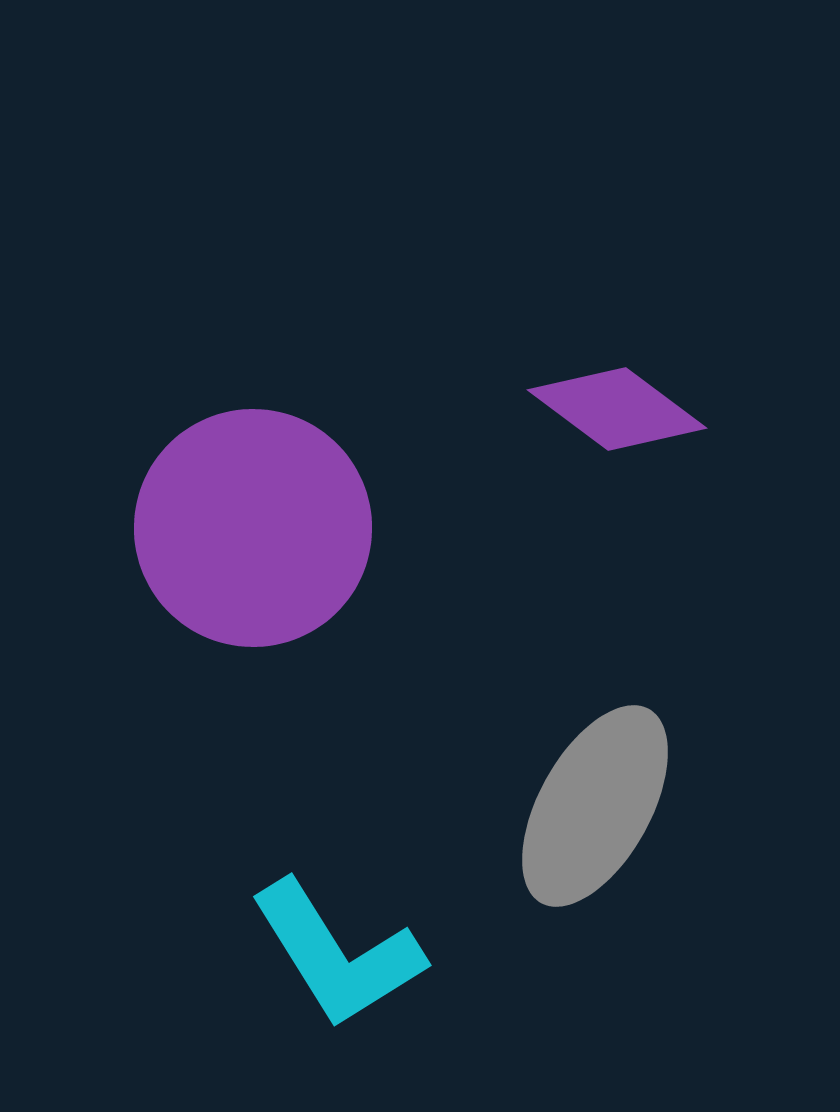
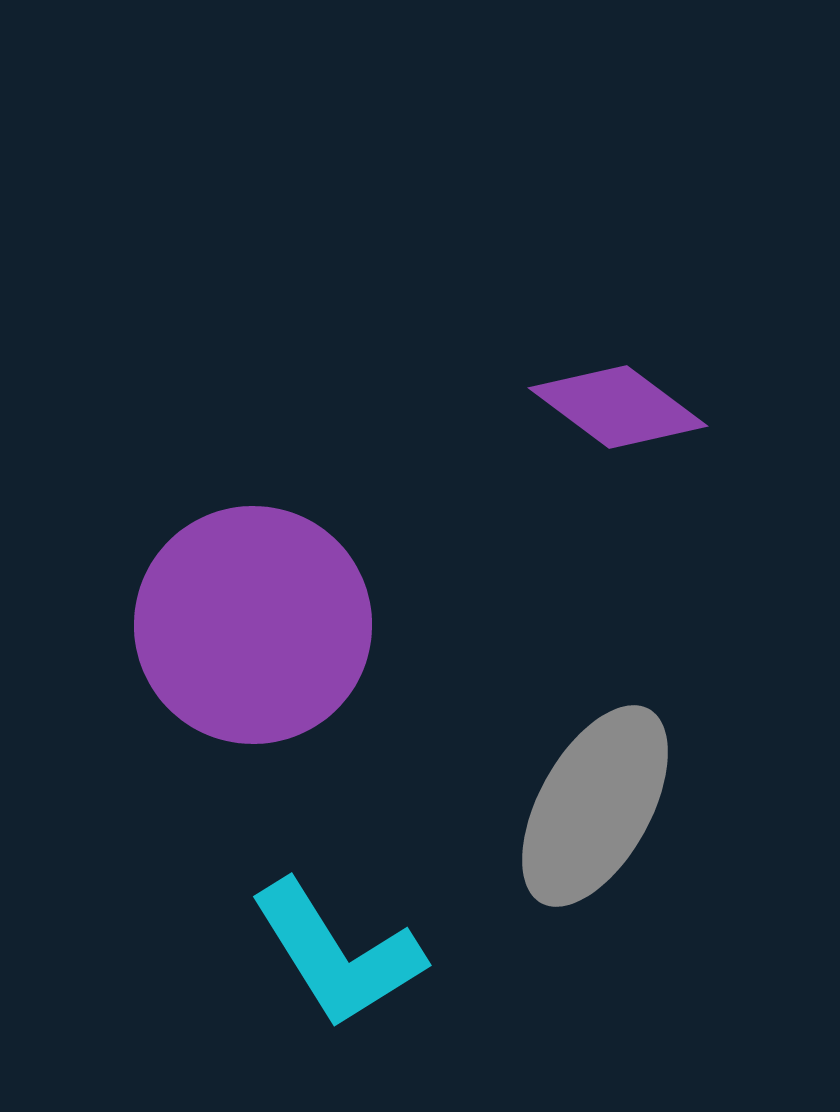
purple diamond: moved 1 px right, 2 px up
purple circle: moved 97 px down
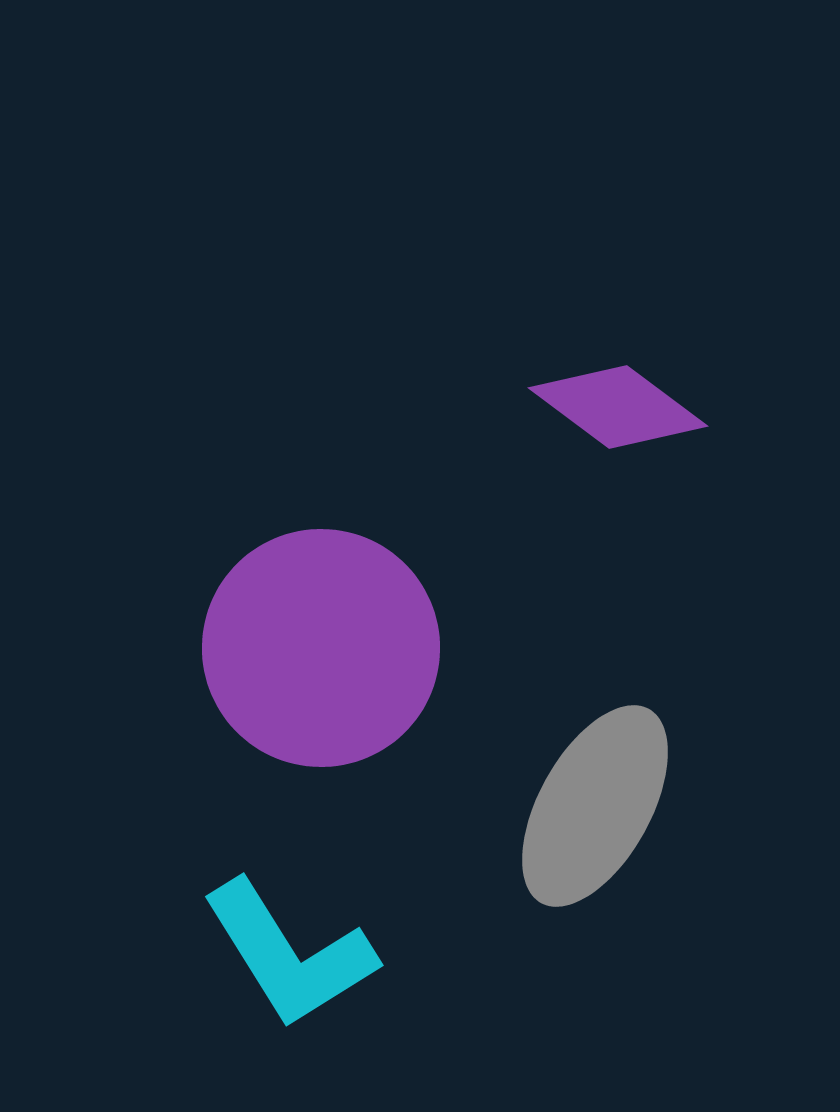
purple circle: moved 68 px right, 23 px down
cyan L-shape: moved 48 px left
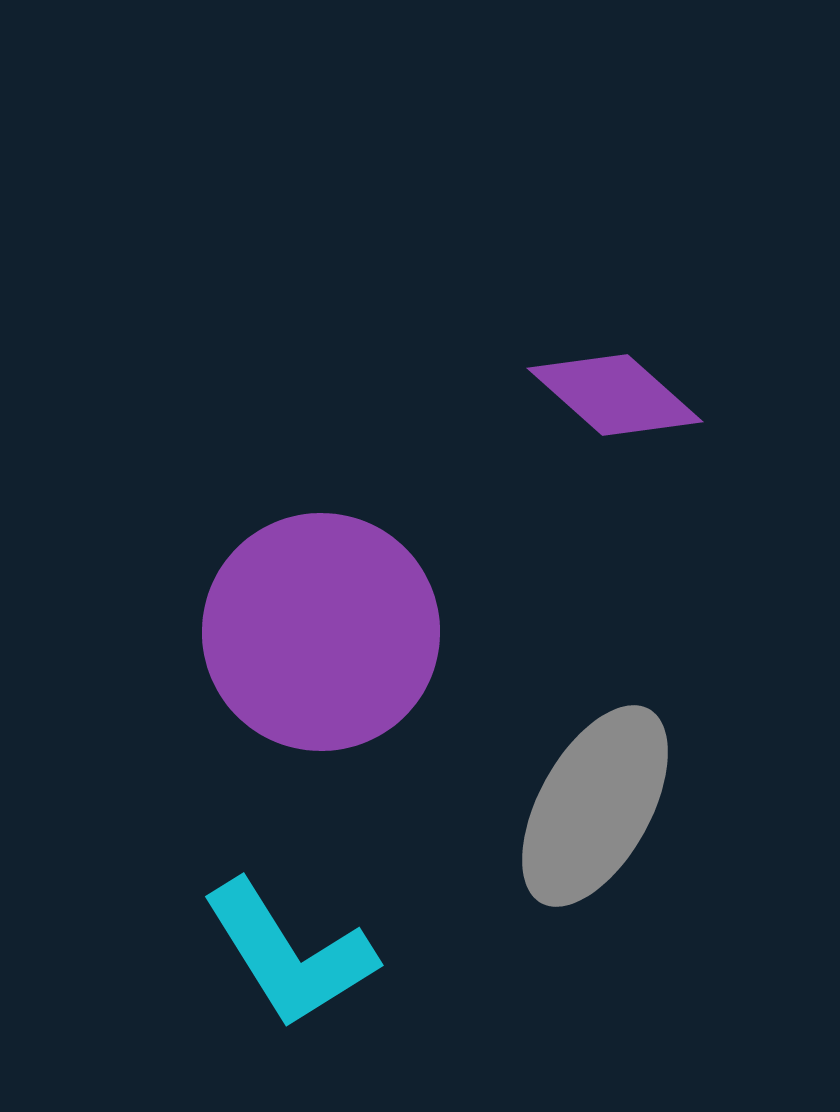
purple diamond: moved 3 px left, 12 px up; rotated 5 degrees clockwise
purple circle: moved 16 px up
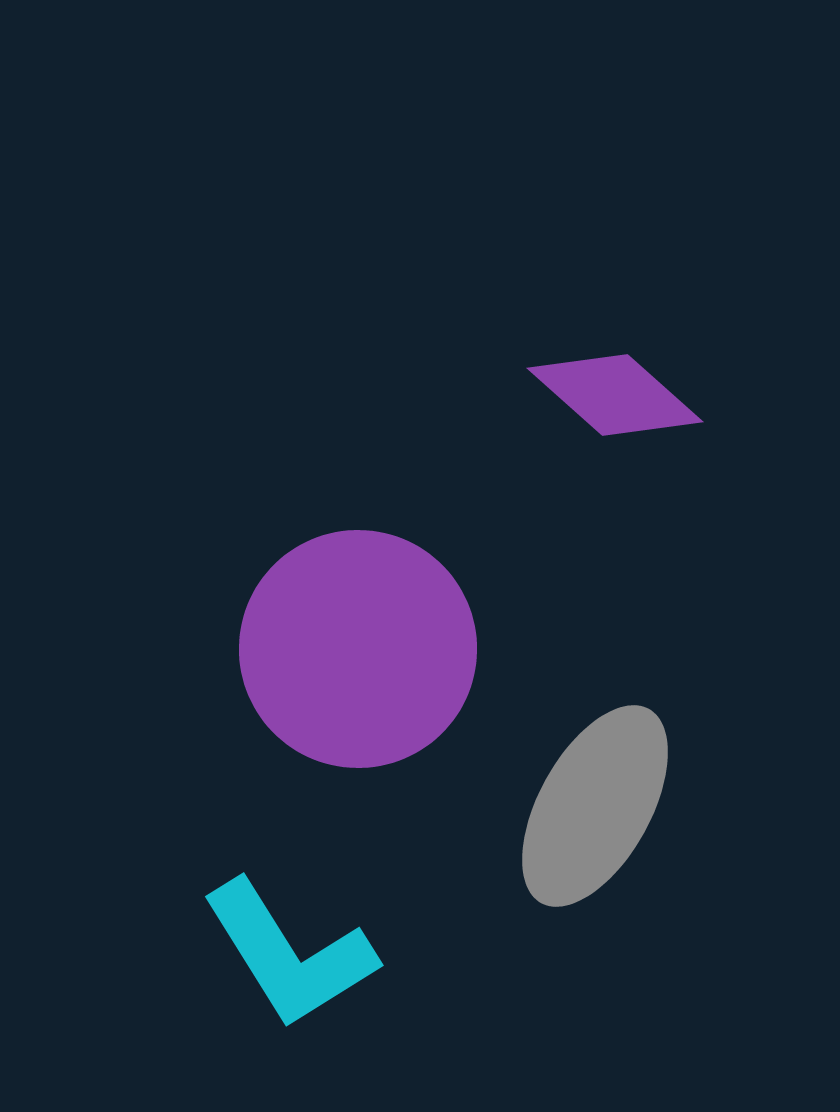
purple circle: moved 37 px right, 17 px down
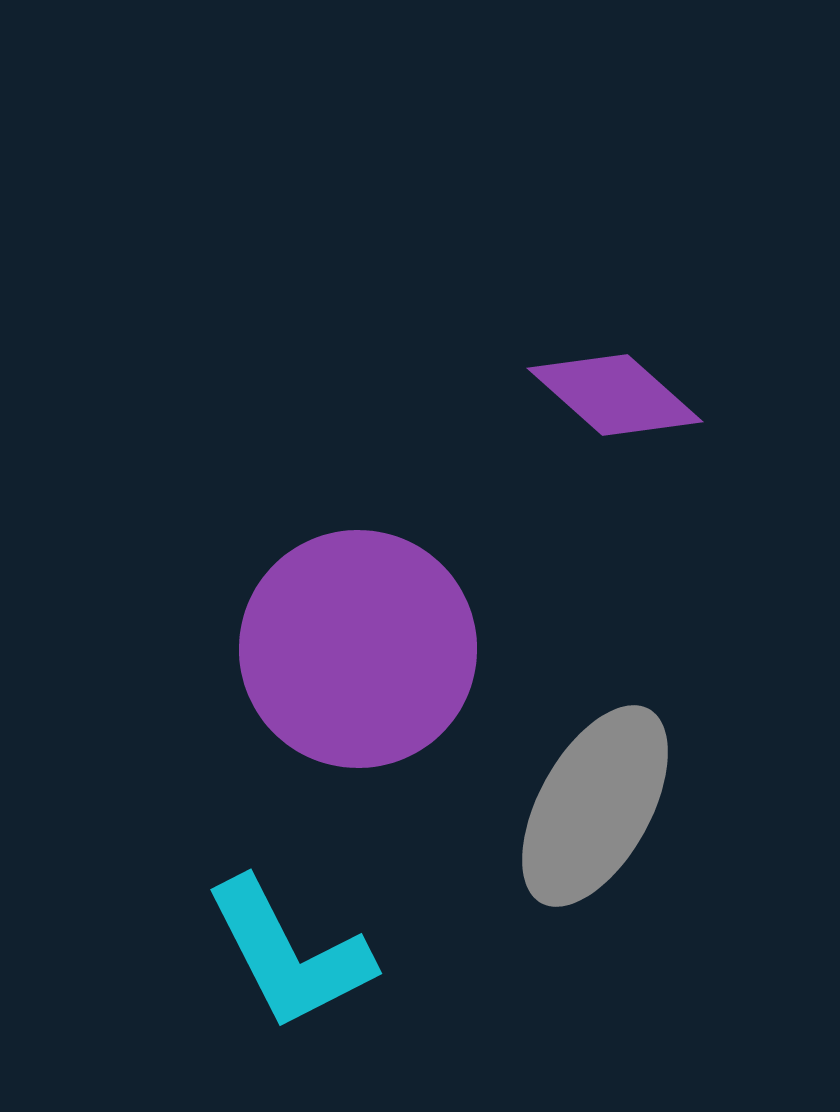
cyan L-shape: rotated 5 degrees clockwise
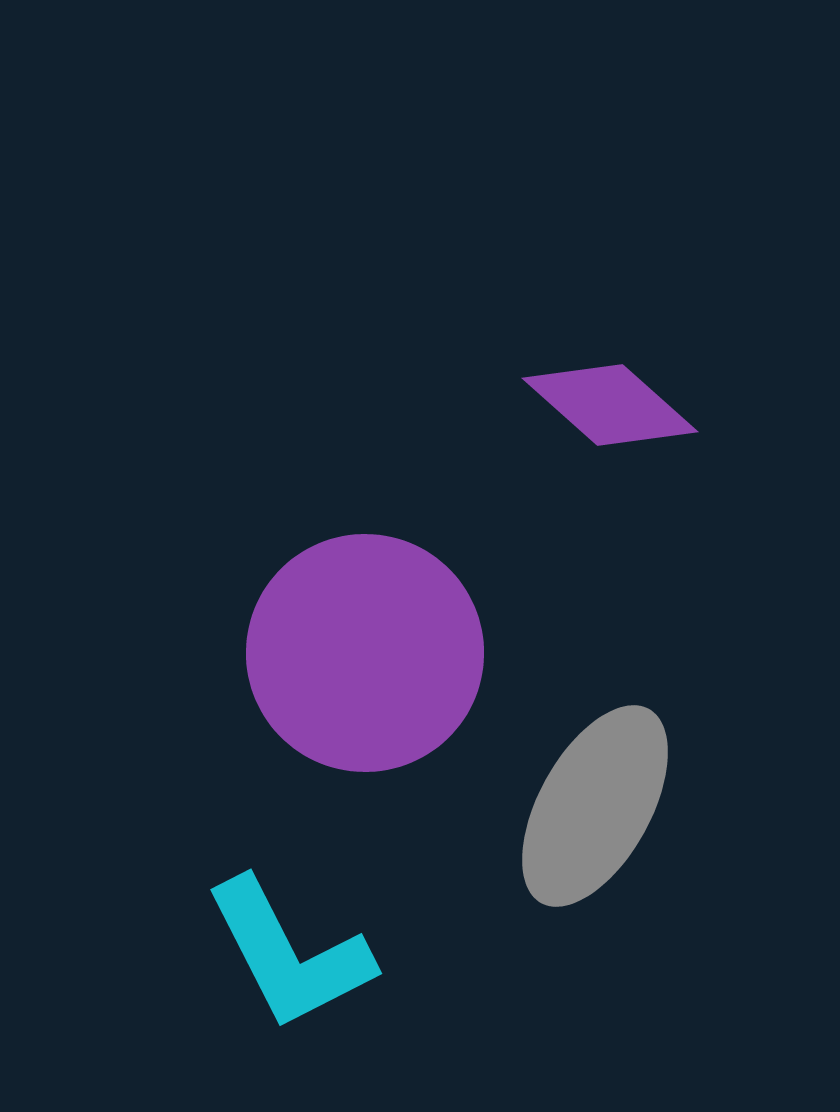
purple diamond: moved 5 px left, 10 px down
purple circle: moved 7 px right, 4 px down
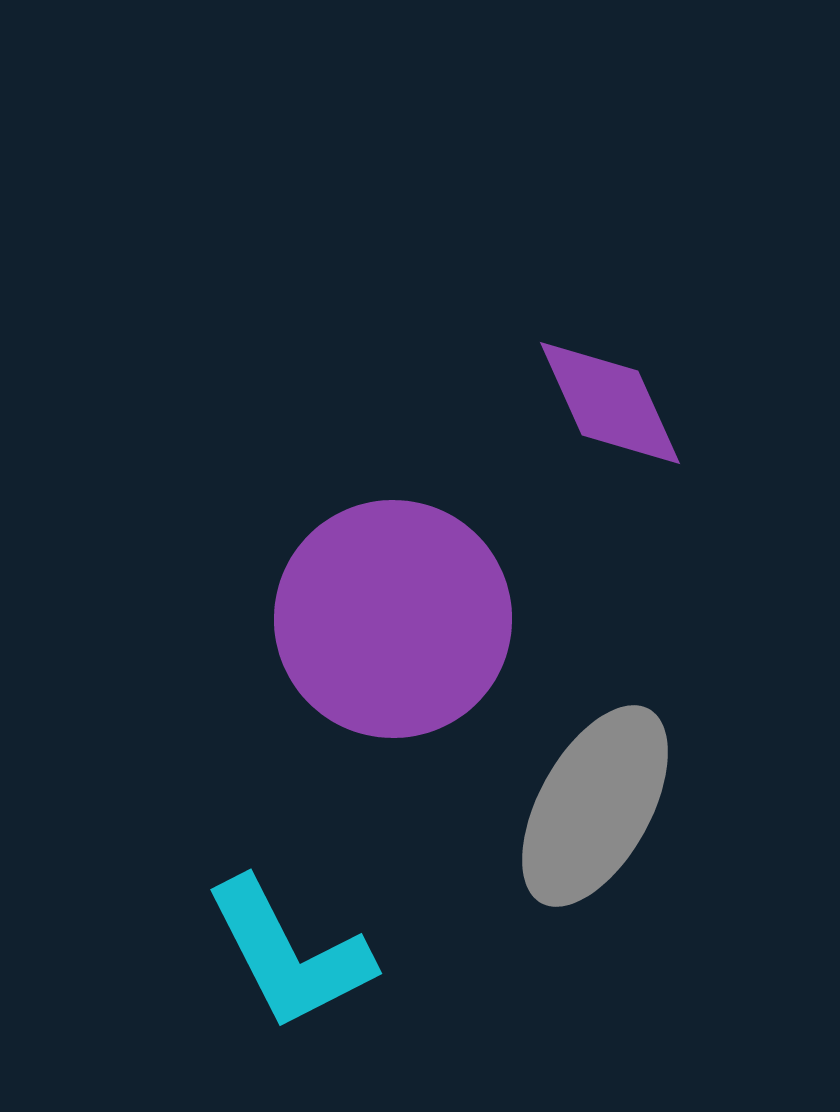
purple diamond: moved 2 px up; rotated 24 degrees clockwise
purple circle: moved 28 px right, 34 px up
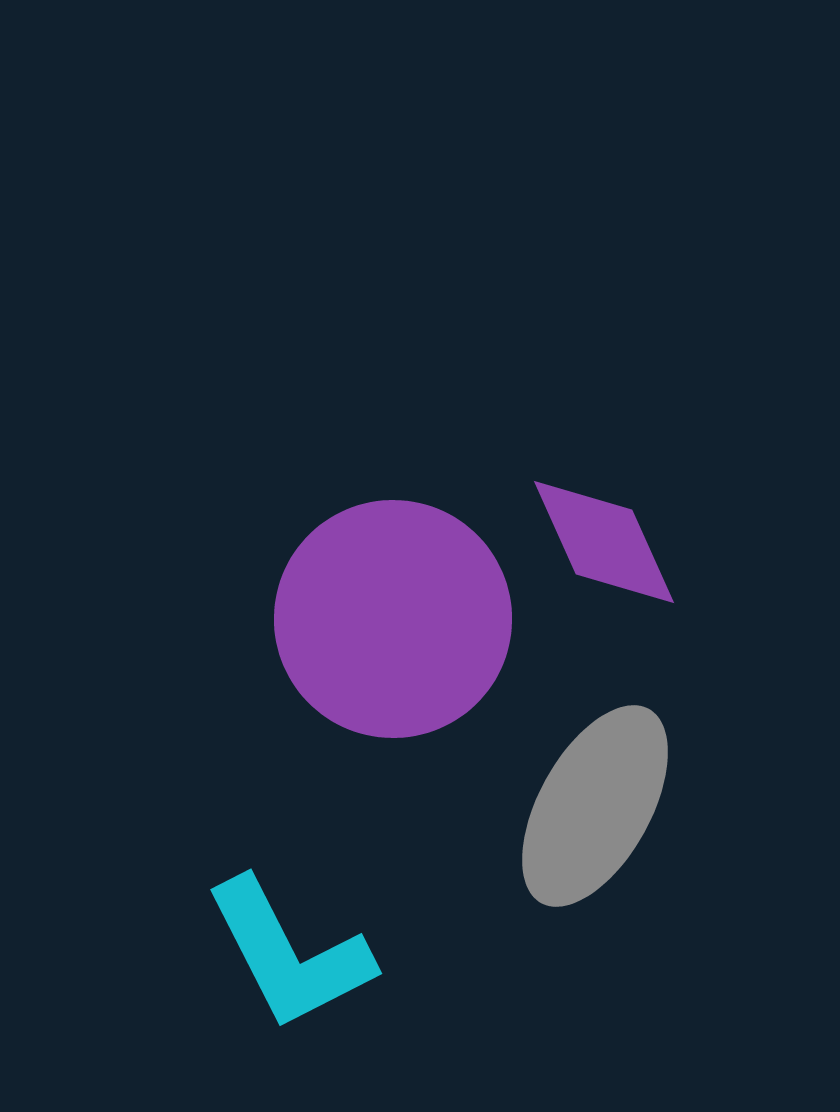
purple diamond: moved 6 px left, 139 px down
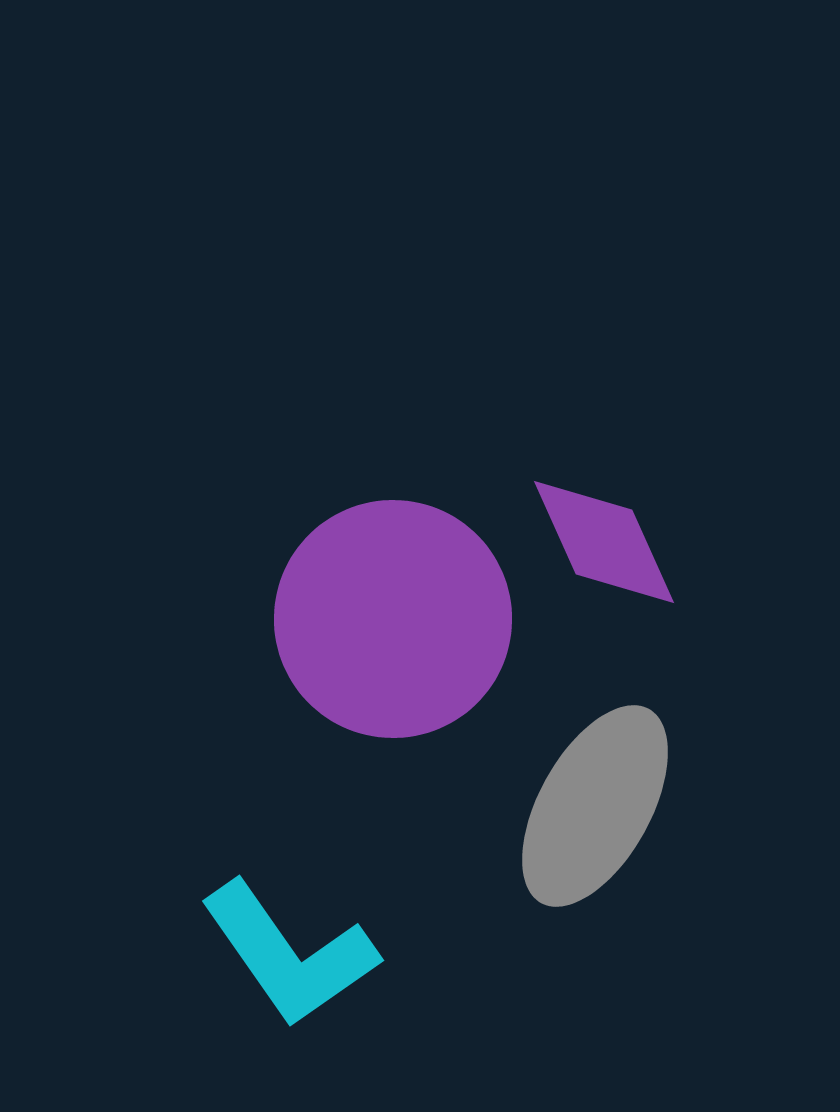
cyan L-shape: rotated 8 degrees counterclockwise
